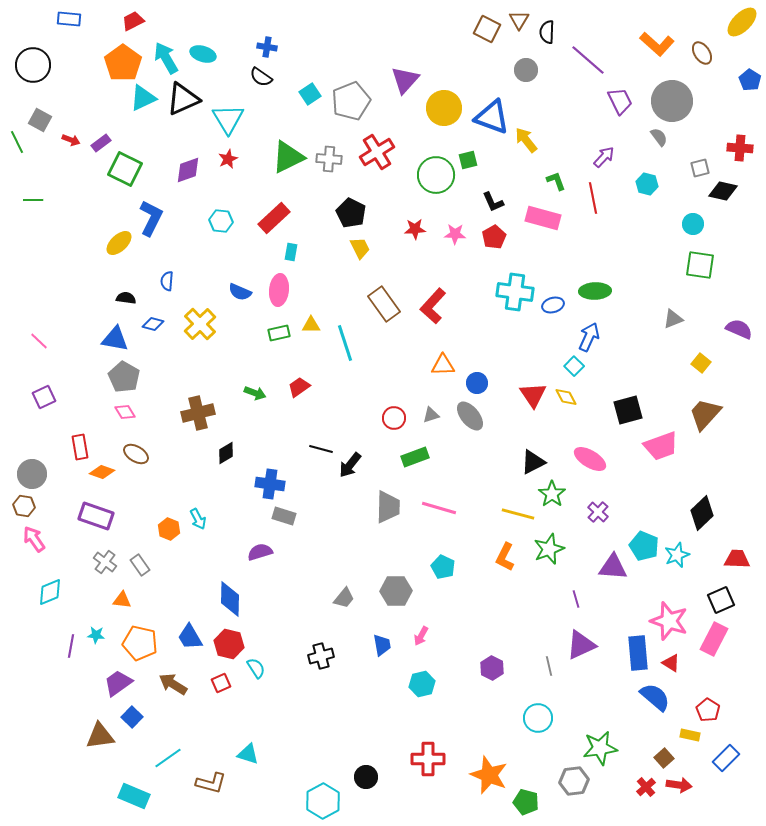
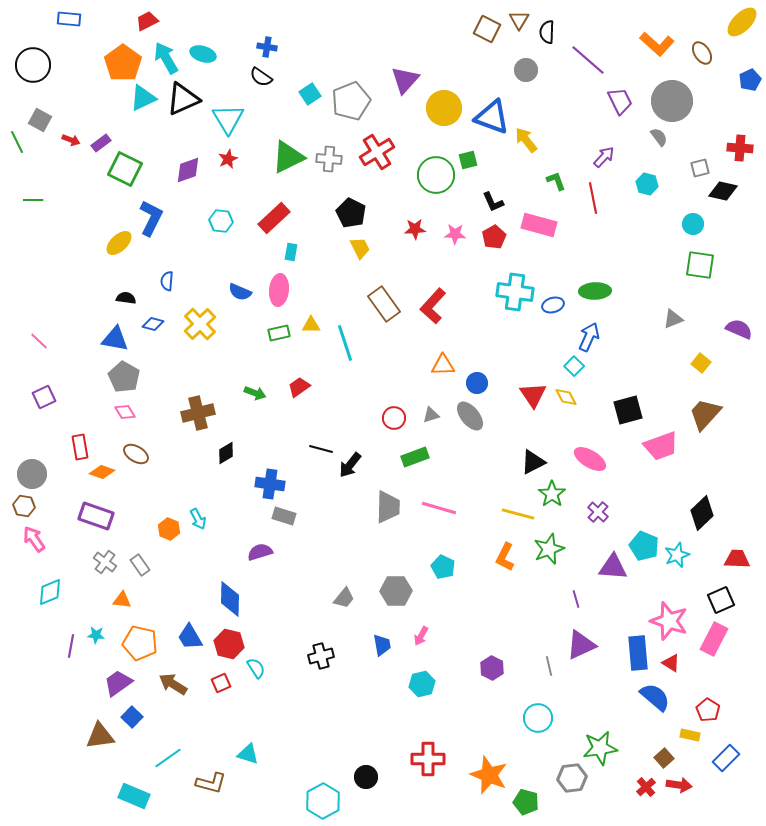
red trapezoid at (133, 21): moved 14 px right
blue pentagon at (750, 80): rotated 15 degrees clockwise
pink rectangle at (543, 218): moved 4 px left, 7 px down
gray hexagon at (574, 781): moved 2 px left, 3 px up
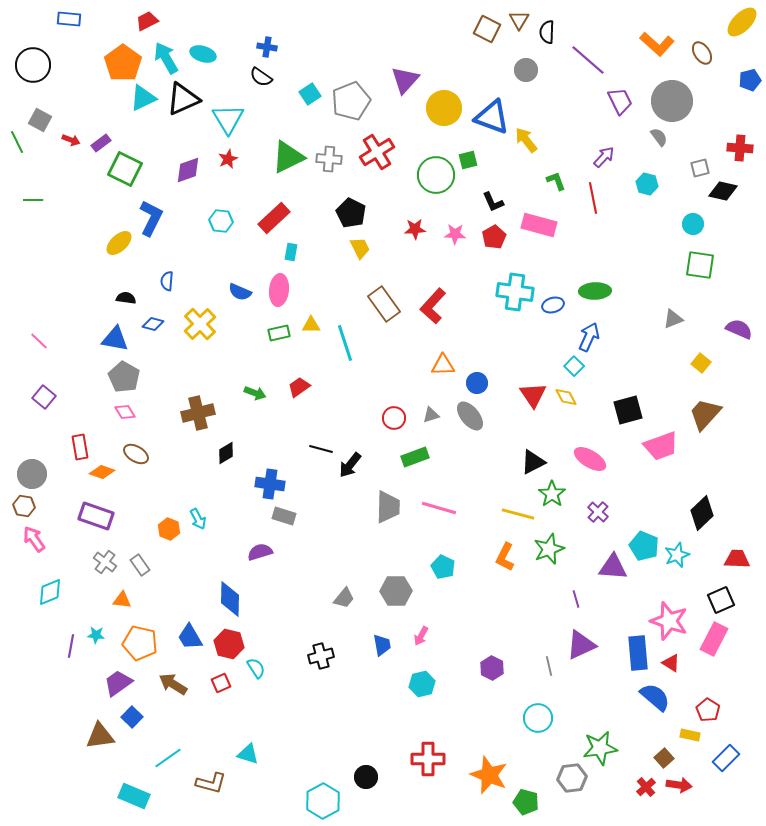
blue pentagon at (750, 80): rotated 10 degrees clockwise
purple square at (44, 397): rotated 25 degrees counterclockwise
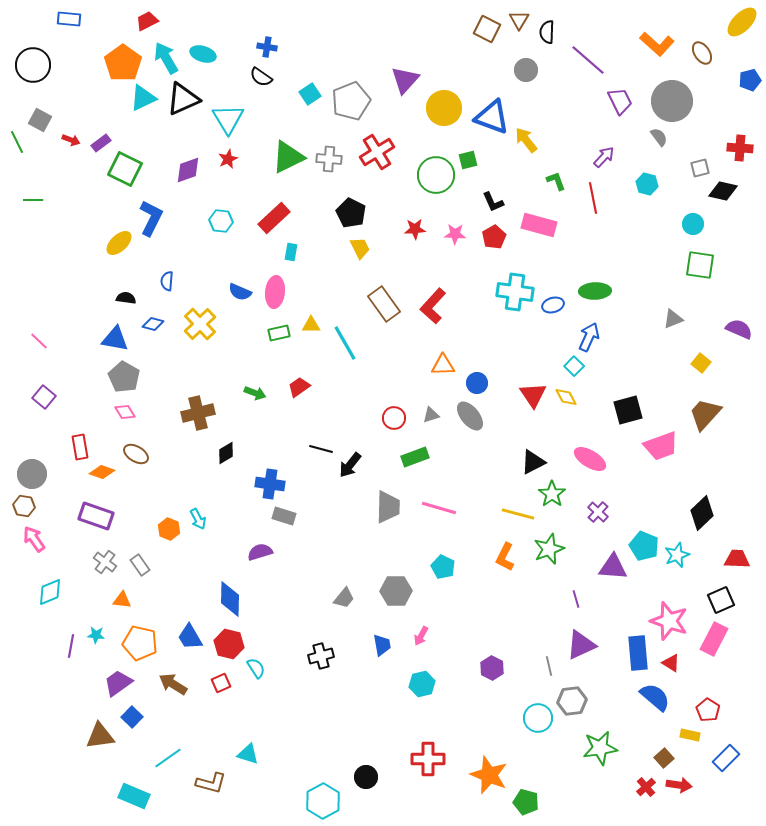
pink ellipse at (279, 290): moved 4 px left, 2 px down
cyan line at (345, 343): rotated 12 degrees counterclockwise
gray hexagon at (572, 778): moved 77 px up
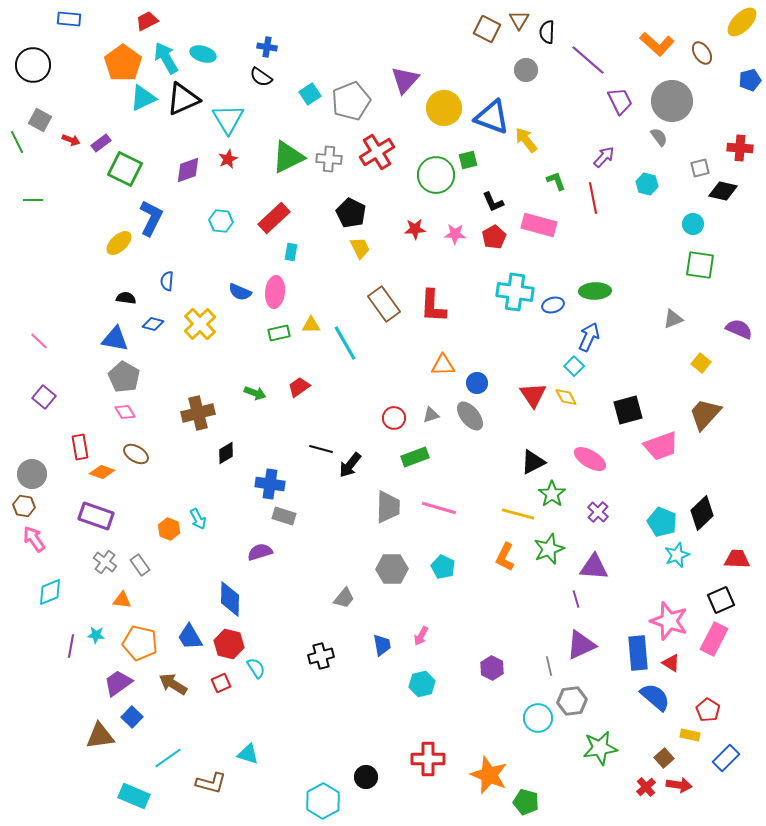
red L-shape at (433, 306): rotated 39 degrees counterclockwise
cyan pentagon at (644, 546): moved 18 px right, 24 px up
purple triangle at (613, 567): moved 19 px left
gray hexagon at (396, 591): moved 4 px left, 22 px up
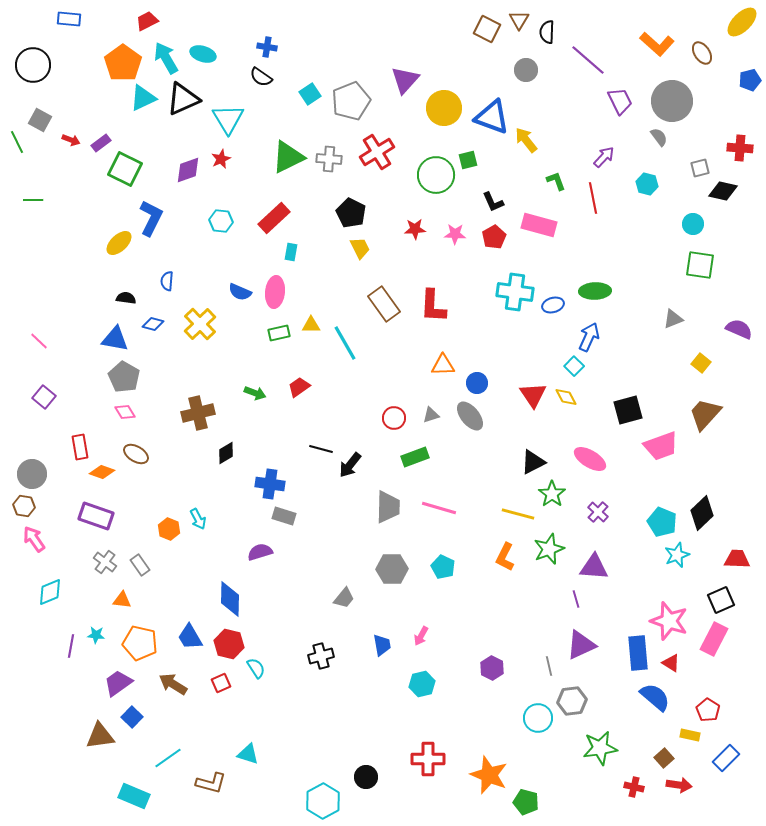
red star at (228, 159): moved 7 px left
red cross at (646, 787): moved 12 px left; rotated 36 degrees counterclockwise
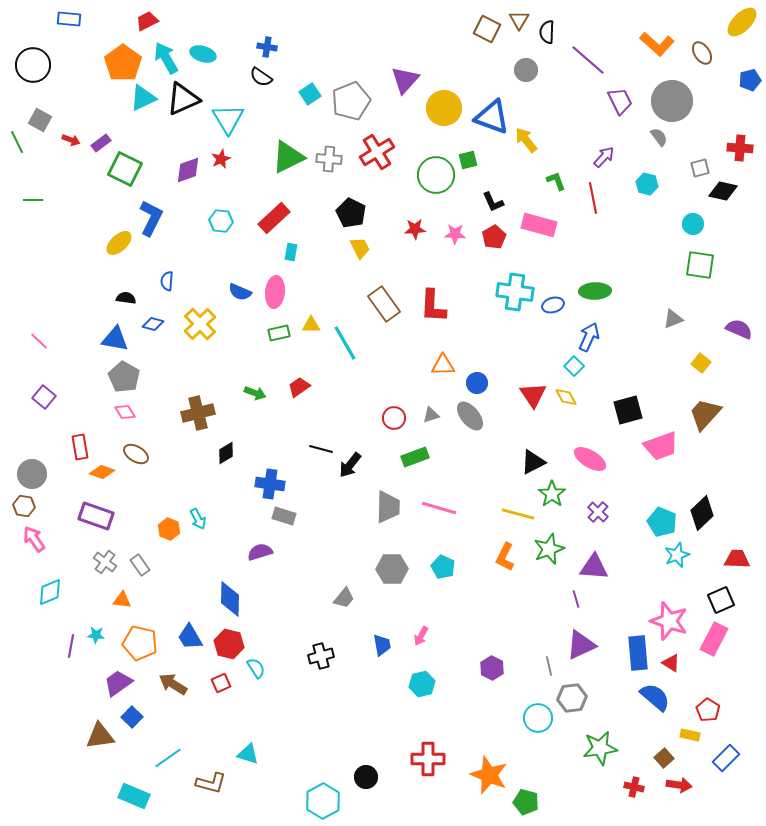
gray hexagon at (572, 701): moved 3 px up
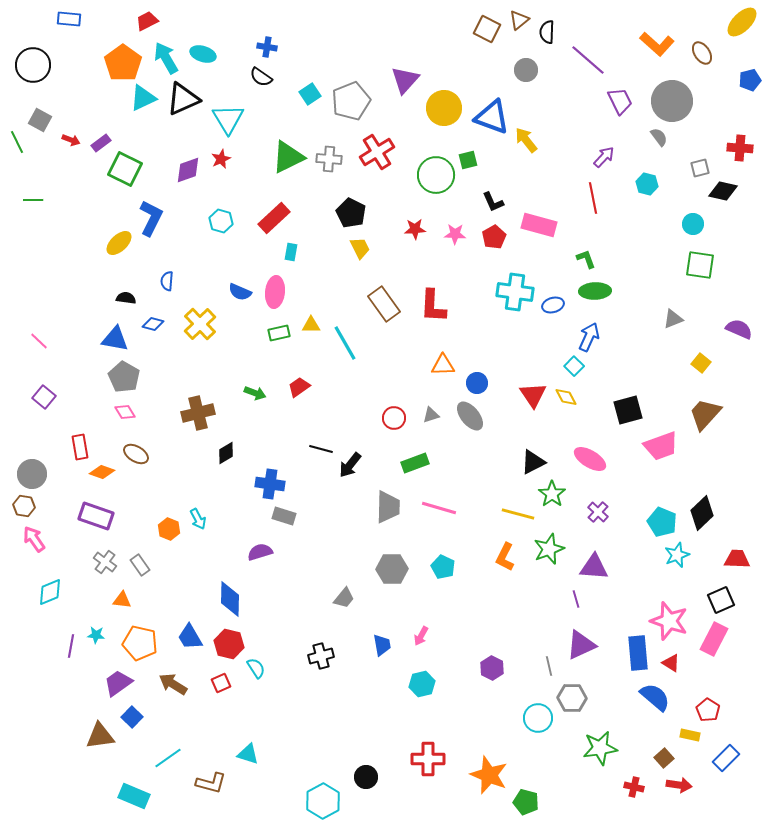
brown triangle at (519, 20): rotated 20 degrees clockwise
green L-shape at (556, 181): moved 30 px right, 78 px down
cyan hexagon at (221, 221): rotated 10 degrees clockwise
green rectangle at (415, 457): moved 6 px down
gray hexagon at (572, 698): rotated 8 degrees clockwise
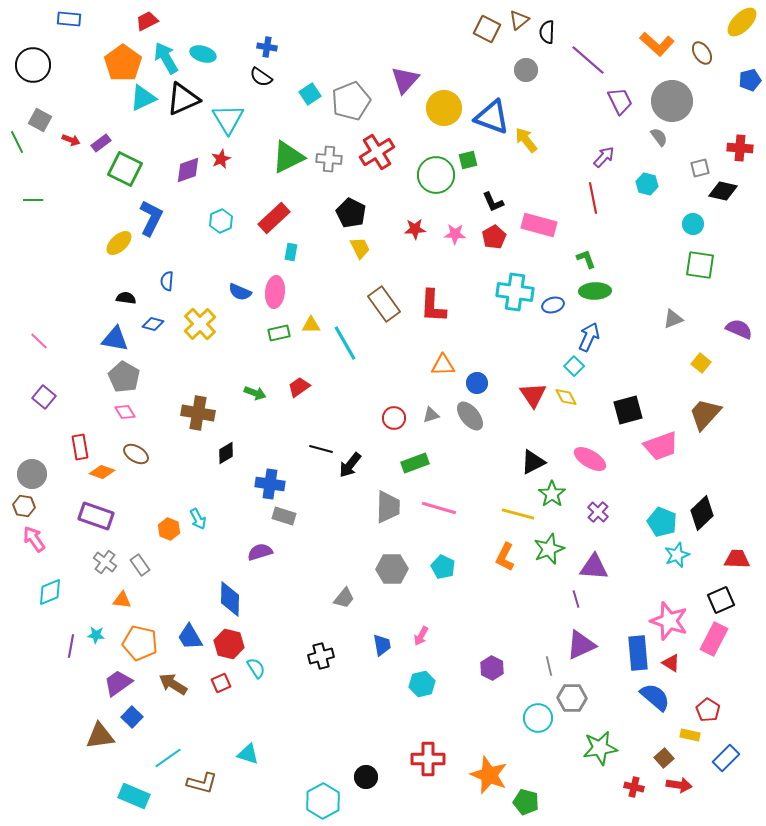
cyan hexagon at (221, 221): rotated 20 degrees clockwise
brown cross at (198, 413): rotated 24 degrees clockwise
brown L-shape at (211, 783): moved 9 px left
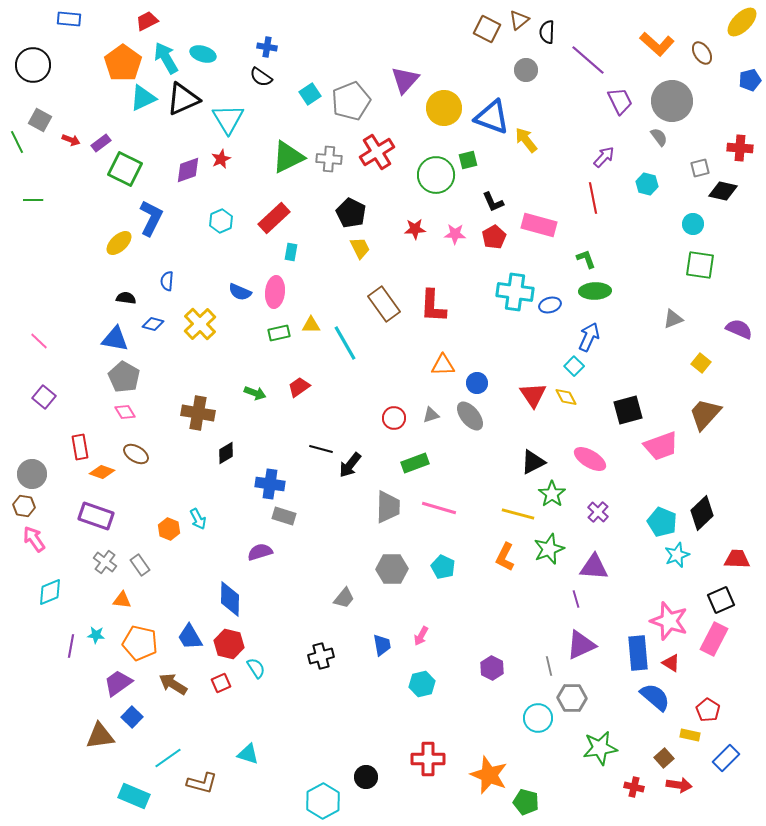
blue ellipse at (553, 305): moved 3 px left
